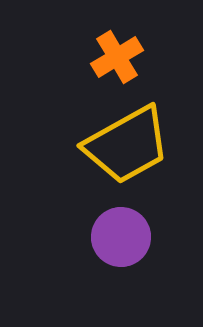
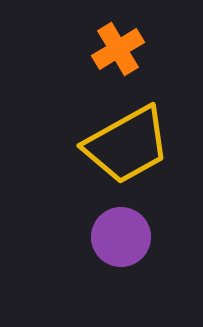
orange cross: moved 1 px right, 8 px up
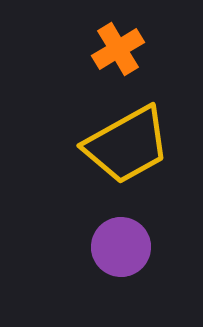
purple circle: moved 10 px down
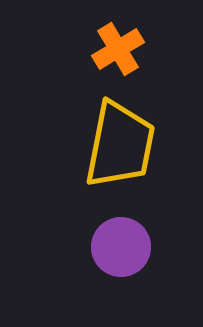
yellow trapezoid: moved 7 px left; rotated 50 degrees counterclockwise
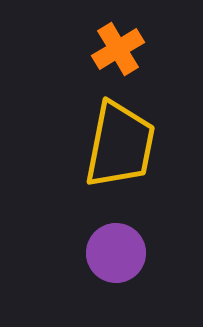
purple circle: moved 5 px left, 6 px down
